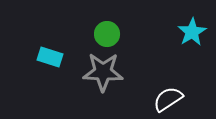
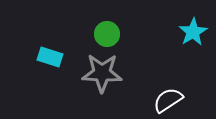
cyan star: moved 1 px right
gray star: moved 1 px left, 1 px down
white semicircle: moved 1 px down
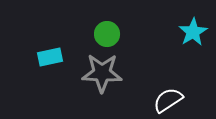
cyan rectangle: rotated 30 degrees counterclockwise
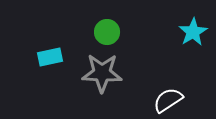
green circle: moved 2 px up
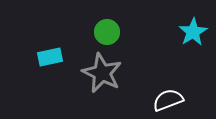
gray star: rotated 24 degrees clockwise
white semicircle: rotated 12 degrees clockwise
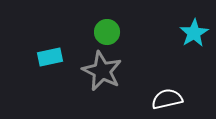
cyan star: moved 1 px right, 1 px down
gray star: moved 2 px up
white semicircle: moved 1 px left, 1 px up; rotated 8 degrees clockwise
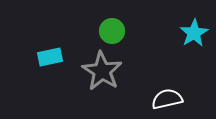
green circle: moved 5 px right, 1 px up
gray star: rotated 6 degrees clockwise
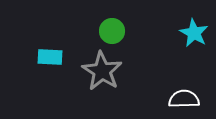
cyan star: rotated 12 degrees counterclockwise
cyan rectangle: rotated 15 degrees clockwise
white semicircle: moved 17 px right; rotated 12 degrees clockwise
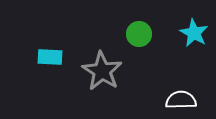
green circle: moved 27 px right, 3 px down
white semicircle: moved 3 px left, 1 px down
